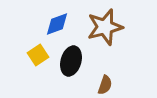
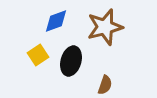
blue diamond: moved 1 px left, 3 px up
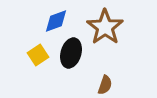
brown star: rotated 21 degrees counterclockwise
black ellipse: moved 8 px up
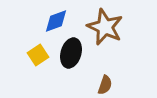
brown star: rotated 12 degrees counterclockwise
